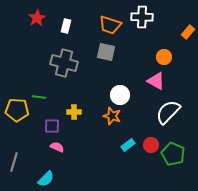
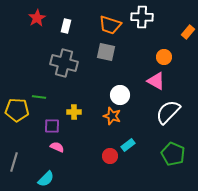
red circle: moved 41 px left, 11 px down
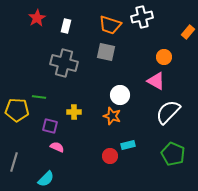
white cross: rotated 15 degrees counterclockwise
purple square: moved 2 px left; rotated 14 degrees clockwise
cyan rectangle: rotated 24 degrees clockwise
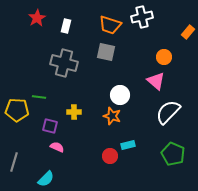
pink triangle: rotated 12 degrees clockwise
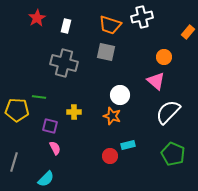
pink semicircle: moved 2 px left, 1 px down; rotated 40 degrees clockwise
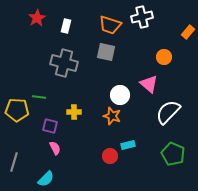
pink triangle: moved 7 px left, 3 px down
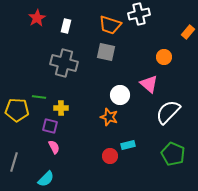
white cross: moved 3 px left, 3 px up
yellow cross: moved 13 px left, 4 px up
orange star: moved 3 px left, 1 px down
pink semicircle: moved 1 px left, 1 px up
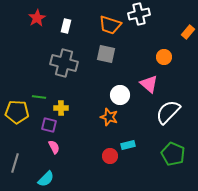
gray square: moved 2 px down
yellow pentagon: moved 2 px down
purple square: moved 1 px left, 1 px up
gray line: moved 1 px right, 1 px down
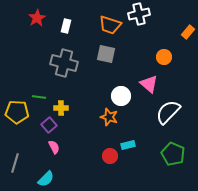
white circle: moved 1 px right, 1 px down
purple square: rotated 35 degrees clockwise
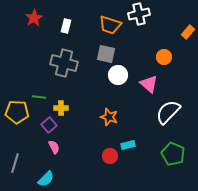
red star: moved 3 px left
white circle: moved 3 px left, 21 px up
